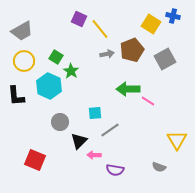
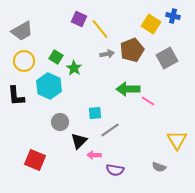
gray square: moved 2 px right, 1 px up
green star: moved 3 px right, 3 px up
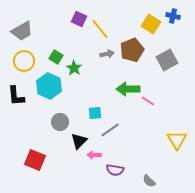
gray square: moved 2 px down
gray semicircle: moved 10 px left, 14 px down; rotated 24 degrees clockwise
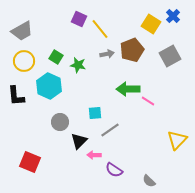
blue cross: rotated 32 degrees clockwise
gray square: moved 3 px right, 4 px up
green star: moved 4 px right, 3 px up; rotated 21 degrees counterclockwise
yellow triangle: rotated 15 degrees clockwise
red square: moved 5 px left, 2 px down
purple semicircle: moved 1 px left; rotated 24 degrees clockwise
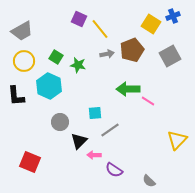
blue cross: rotated 24 degrees clockwise
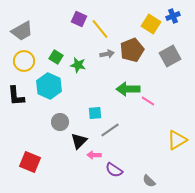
yellow triangle: rotated 15 degrees clockwise
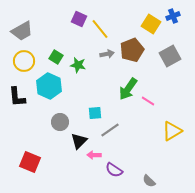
green arrow: rotated 55 degrees counterclockwise
black L-shape: moved 1 px right, 1 px down
yellow triangle: moved 5 px left, 9 px up
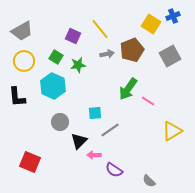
purple square: moved 6 px left, 17 px down
green star: rotated 21 degrees counterclockwise
cyan hexagon: moved 4 px right
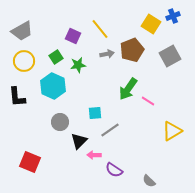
green square: rotated 24 degrees clockwise
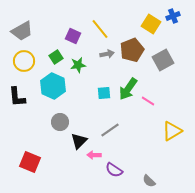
gray square: moved 7 px left, 4 px down
cyan square: moved 9 px right, 20 px up
